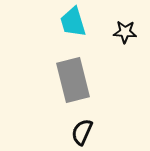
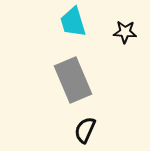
gray rectangle: rotated 9 degrees counterclockwise
black semicircle: moved 3 px right, 2 px up
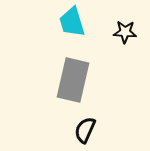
cyan trapezoid: moved 1 px left
gray rectangle: rotated 36 degrees clockwise
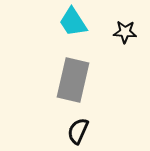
cyan trapezoid: moved 1 px right; rotated 16 degrees counterclockwise
black semicircle: moved 7 px left, 1 px down
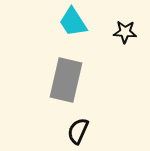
gray rectangle: moved 7 px left
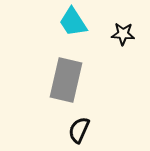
black star: moved 2 px left, 2 px down
black semicircle: moved 1 px right, 1 px up
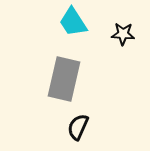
gray rectangle: moved 2 px left, 1 px up
black semicircle: moved 1 px left, 3 px up
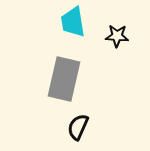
cyan trapezoid: rotated 24 degrees clockwise
black star: moved 6 px left, 2 px down
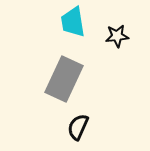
black star: rotated 10 degrees counterclockwise
gray rectangle: rotated 12 degrees clockwise
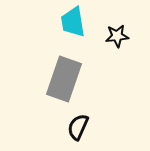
gray rectangle: rotated 6 degrees counterclockwise
